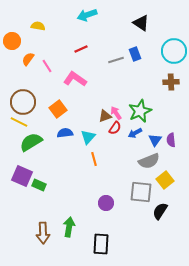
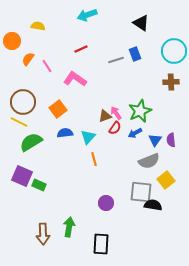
yellow square: moved 1 px right
black semicircle: moved 7 px left, 6 px up; rotated 66 degrees clockwise
brown arrow: moved 1 px down
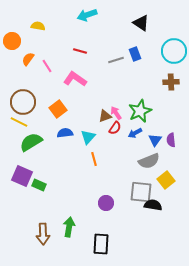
red line: moved 1 px left, 2 px down; rotated 40 degrees clockwise
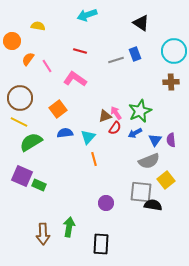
brown circle: moved 3 px left, 4 px up
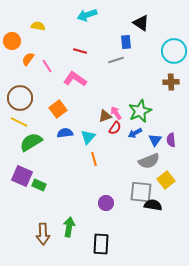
blue rectangle: moved 9 px left, 12 px up; rotated 16 degrees clockwise
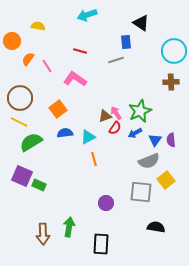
cyan triangle: rotated 21 degrees clockwise
black semicircle: moved 3 px right, 22 px down
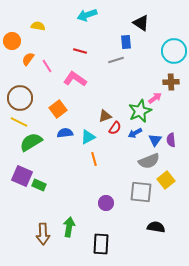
pink arrow: moved 39 px right, 15 px up; rotated 88 degrees clockwise
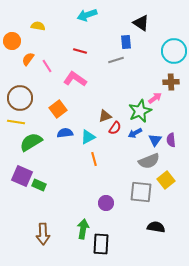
yellow line: moved 3 px left; rotated 18 degrees counterclockwise
green arrow: moved 14 px right, 2 px down
